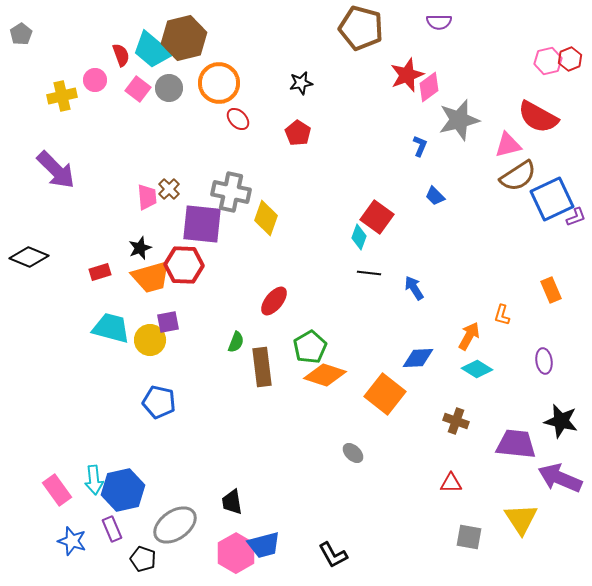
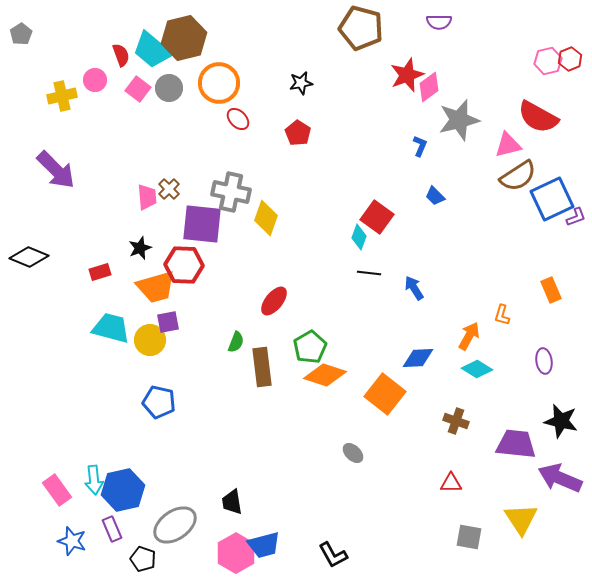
orange trapezoid at (151, 277): moved 5 px right, 10 px down
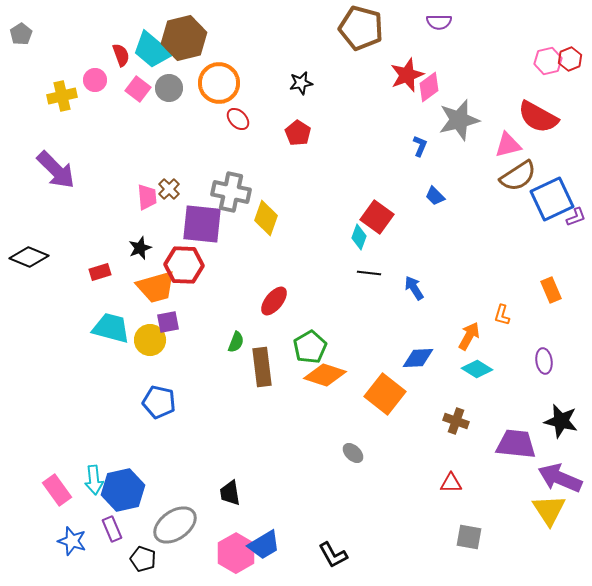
black trapezoid at (232, 502): moved 2 px left, 9 px up
yellow triangle at (521, 519): moved 28 px right, 9 px up
blue trapezoid at (264, 545): rotated 16 degrees counterclockwise
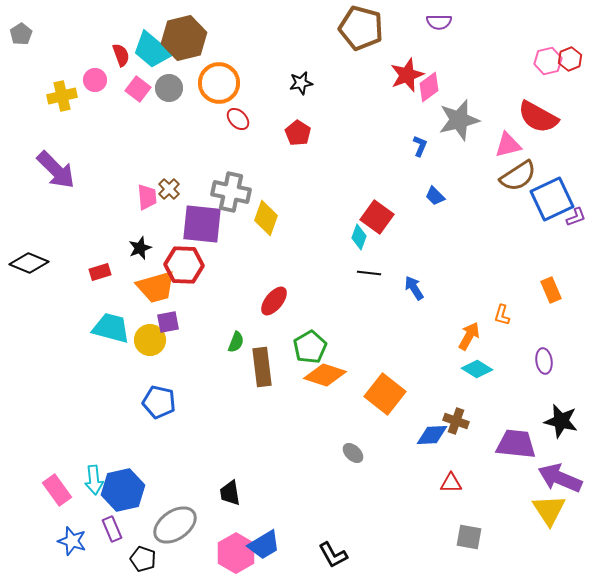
black diamond at (29, 257): moved 6 px down
blue diamond at (418, 358): moved 14 px right, 77 px down
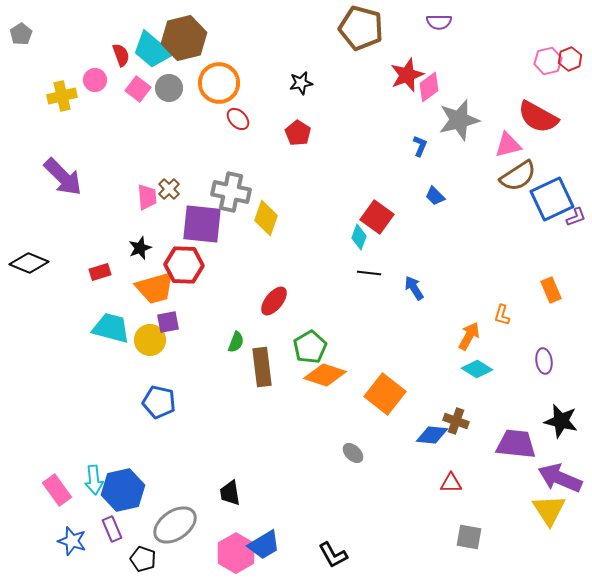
purple arrow at (56, 170): moved 7 px right, 7 px down
orange trapezoid at (156, 287): moved 1 px left, 1 px down
blue diamond at (432, 435): rotated 8 degrees clockwise
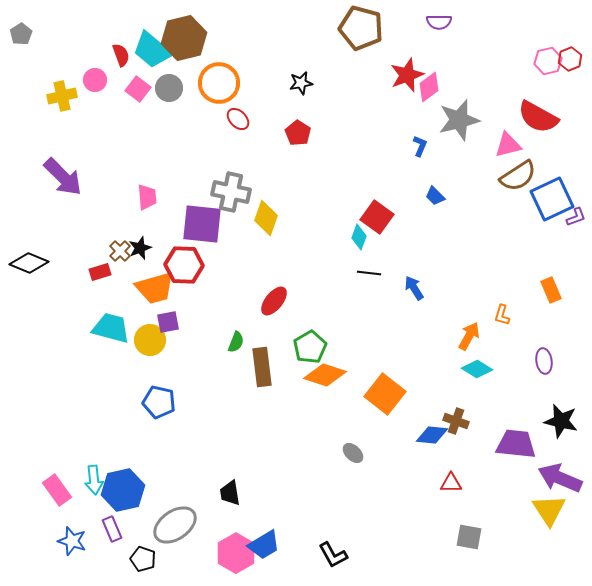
brown cross at (169, 189): moved 49 px left, 62 px down
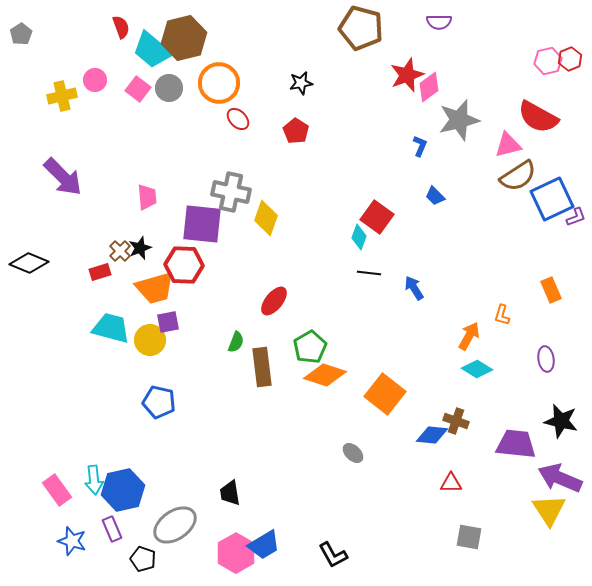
red semicircle at (121, 55): moved 28 px up
red pentagon at (298, 133): moved 2 px left, 2 px up
purple ellipse at (544, 361): moved 2 px right, 2 px up
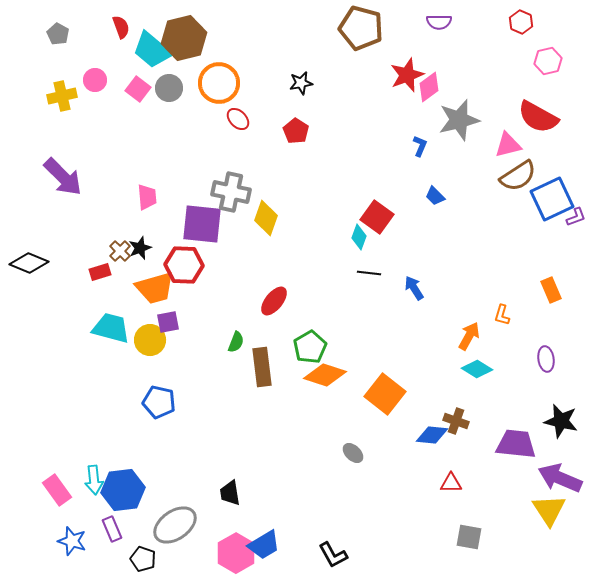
gray pentagon at (21, 34): moved 37 px right; rotated 10 degrees counterclockwise
red hexagon at (570, 59): moved 49 px left, 37 px up; rotated 15 degrees counterclockwise
blue hexagon at (123, 490): rotated 6 degrees clockwise
